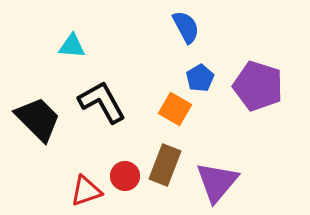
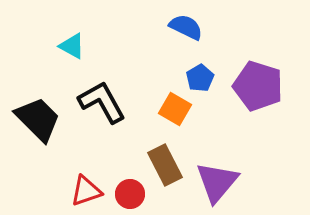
blue semicircle: rotated 36 degrees counterclockwise
cyan triangle: rotated 24 degrees clockwise
brown rectangle: rotated 48 degrees counterclockwise
red circle: moved 5 px right, 18 px down
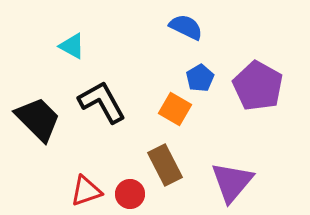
purple pentagon: rotated 12 degrees clockwise
purple triangle: moved 15 px right
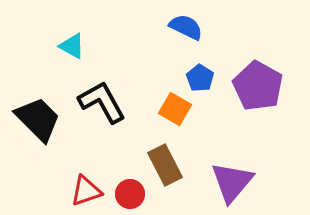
blue pentagon: rotated 8 degrees counterclockwise
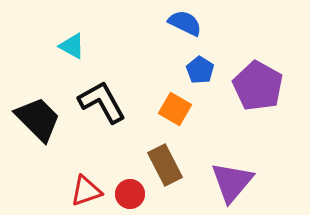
blue semicircle: moved 1 px left, 4 px up
blue pentagon: moved 8 px up
